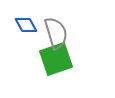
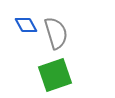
green square: moved 1 px left, 16 px down
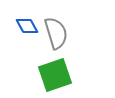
blue diamond: moved 1 px right, 1 px down
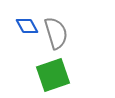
green square: moved 2 px left
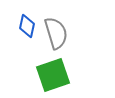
blue diamond: rotated 40 degrees clockwise
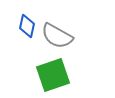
gray semicircle: moved 1 px right, 3 px down; rotated 136 degrees clockwise
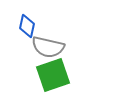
gray semicircle: moved 9 px left, 11 px down; rotated 16 degrees counterclockwise
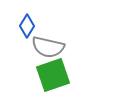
blue diamond: rotated 20 degrees clockwise
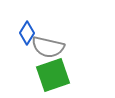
blue diamond: moved 7 px down
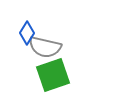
gray semicircle: moved 3 px left
